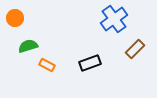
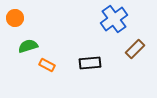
black rectangle: rotated 15 degrees clockwise
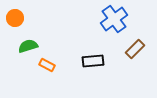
black rectangle: moved 3 px right, 2 px up
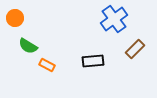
green semicircle: rotated 132 degrees counterclockwise
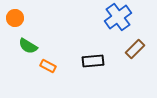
blue cross: moved 4 px right, 2 px up
orange rectangle: moved 1 px right, 1 px down
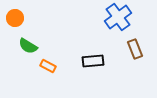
brown rectangle: rotated 66 degrees counterclockwise
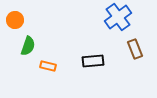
orange circle: moved 2 px down
green semicircle: rotated 102 degrees counterclockwise
orange rectangle: rotated 14 degrees counterclockwise
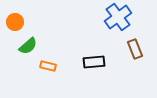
orange circle: moved 2 px down
green semicircle: rotated 30 degrees clockwise
black rectangle: moved 1 px right, 1 px down
